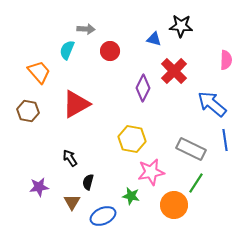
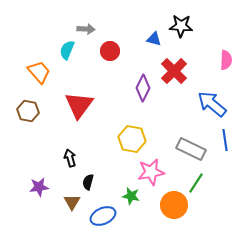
red triangle: moved 3 px right, 1 px down; rotated 24 degrees counterclockwise
black arrow: rotated 18 degrees clockwise
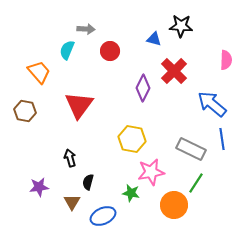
brown hexagon: moved 3 px left
blue line: moved 3 px left, 1 px up
green star: moved 3 px up
